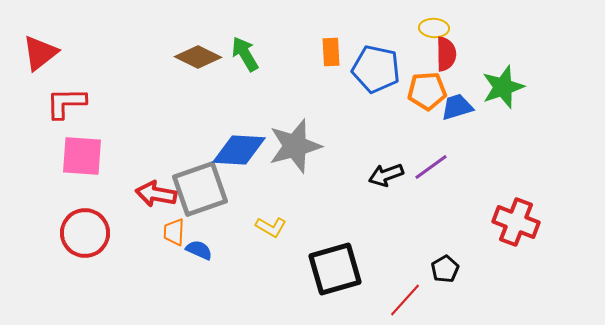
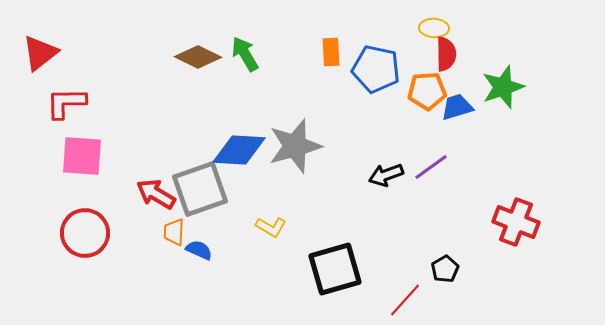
red arrow: rotated 21 degrees clockwise
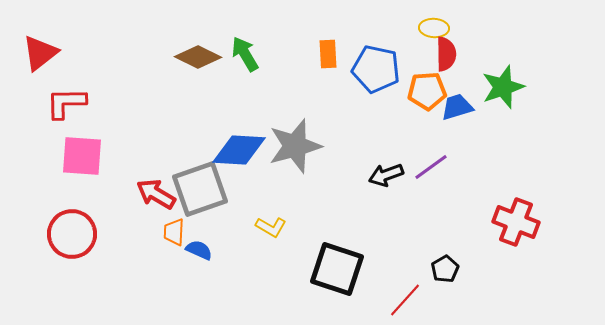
orange rectangle: moved 3 px left, 2 px down
red circle: moved 13 px left, 1 px down
black square: moved 2 px right; rotated 34 degrees clockwise
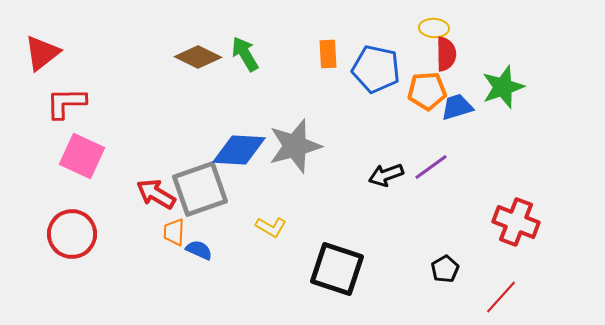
red triangle: moved 2 px right
pink square: rotated 21 degrees clockwise
red line: moved 96 px right, 3 px up
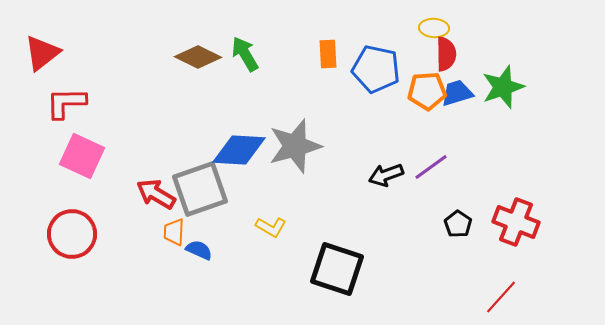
blue trapezoid: moved 14 px up
black pentagon: moved 13 px right, 45 px up; rotated 8 degrees counterclockwise
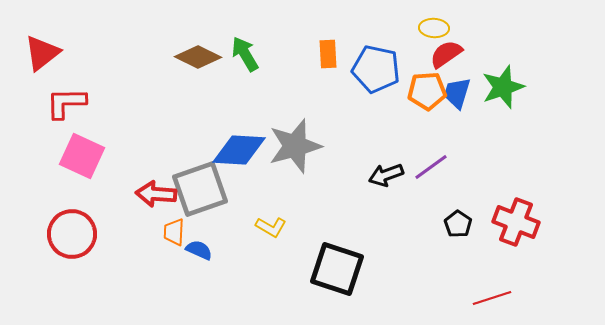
red semicircle: rotated 124 degrees counterclockwise
blue trapezoid: rotated 56 degrees counterclockwise
red arrow: rotated 27 degrees counterclockwise
red line: moved 9 px left, 1 px down; rotated 30 degrees clockwise
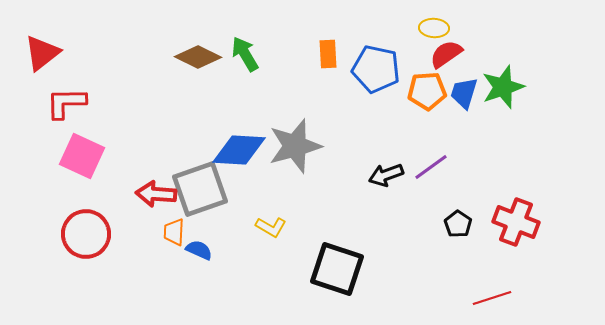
blue trapezoid: moved 7 px right
red circle: moved 14 px right
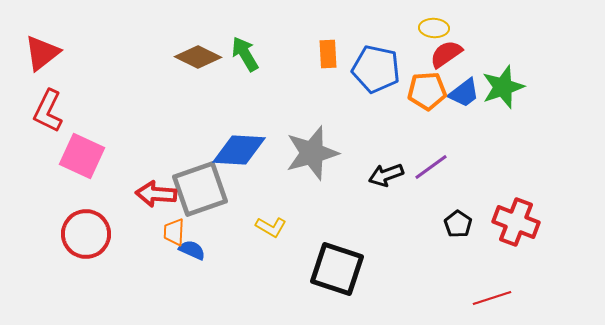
blue trapezoid: rotated 144 degrees counterclockwise
red L-shape: moved 18 px left, 8 px down; rotated 63 degrees counterclockwise
gray star: moved 17 px right, 7 px down
blue semicircle: moved 7 px left
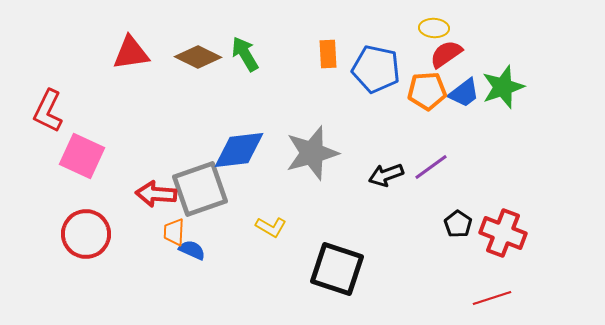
red triangle: moved 89 px right; rotated 30 degrees clockwise
blue diamond: rotated 10 degrees counterclockwise
red cross: moved 13 px left, 11 px down
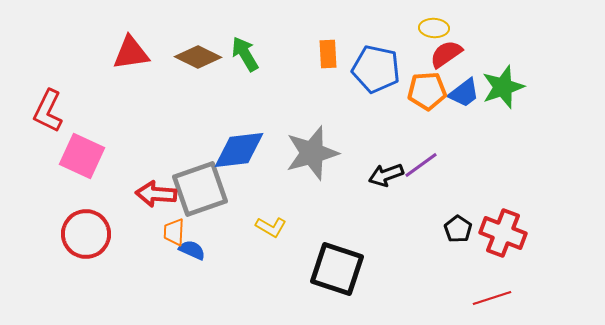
purple line: moved 10 px left, 2 px up
black pentagon: moved 5 px down
